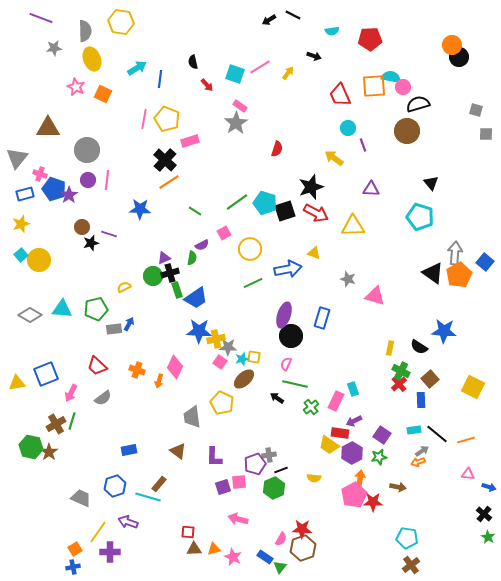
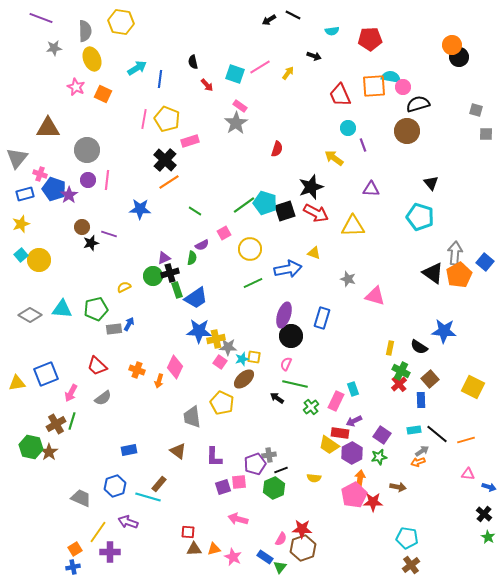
green line at (237, 202): moved 7 px right, 3 px down
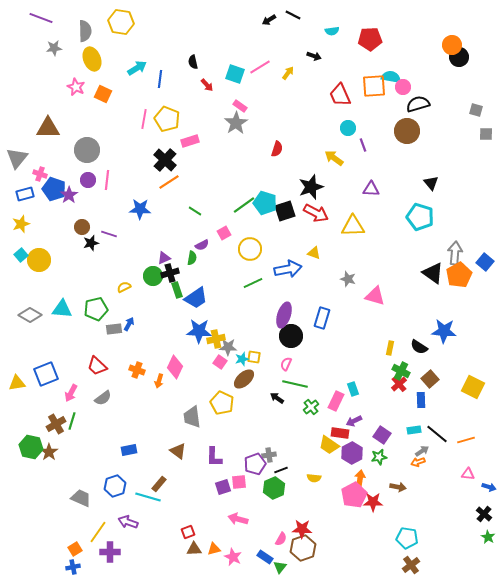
red square at (188, 532): rotated 24 degrees counterclockwise
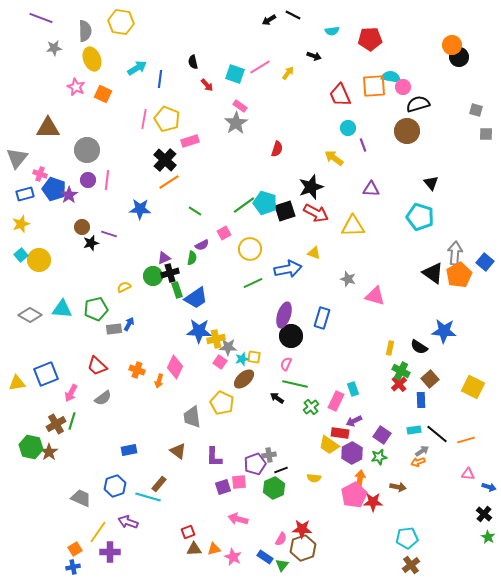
cyan pentagon at (407, 538): rotated 15 degrees counterclockwise
green triangle at (280, 567): moved 2 px right, 2 px up
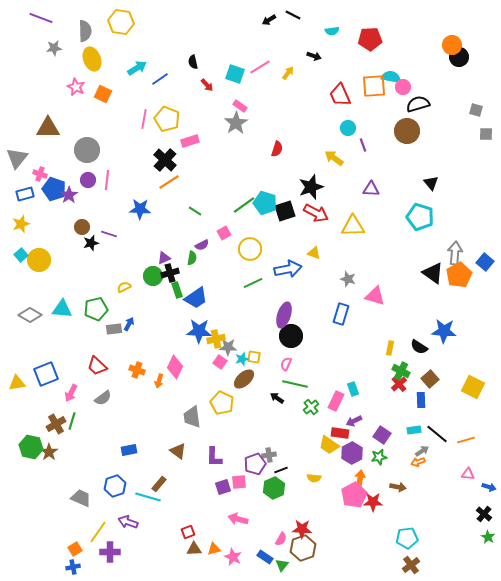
blue line at (160, 79): rotated 48 degrees clockwise
blue rectangle at (322, 318): moved 19 px right, 4 px up
